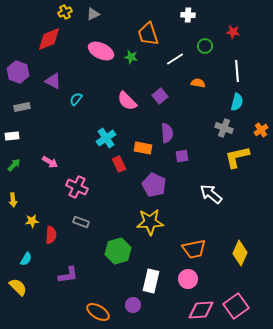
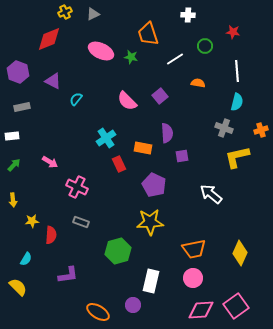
orange cross at (261, 130): rotated 16 degrees clockwise
pink circle at (188, 279): moved 5 px right, 1 px up
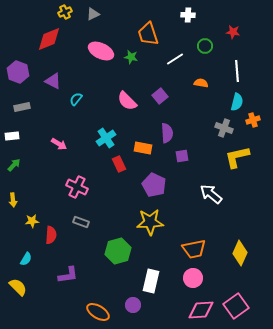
orange semicircle at (198, 83): moved 3 px right
orange cross at (261, 130): moved 8 px left, 10 px up
pink arrow at (50, 162): moved 9 px right, 18 px up
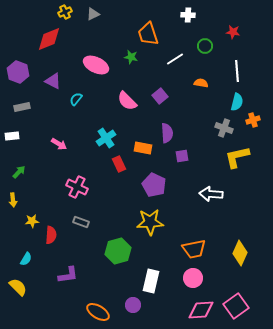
pink ellipse at (101, 51): moved 5 px left, 14 px down
green arrow at (14, 165): moved 5 px right, 7 px down
white arrow at (211, 194): rotated 35 degrees counterclockwise
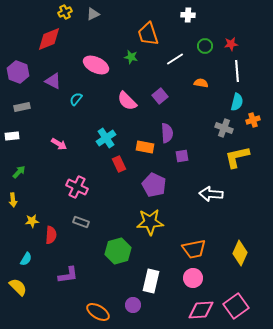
red star at (233, 32): moved 2 px left, 12 px down; rotated 16 degrees counterclockwise
orange rectangle at (143, 148): moved 2 px right, 1 px up
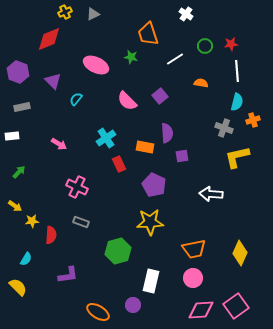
white cross at (188, 15): moved 2 px left, 1 px up; rotated 32 degrees clockwise
purple triangle at (53, 81): rotated 18 degrees clockwise
yellow arrow at (13, 200): moved 2 px right, 6 px down; rotated 48 degrees counterclockwise
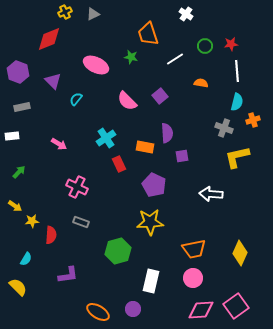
purple circle at (133, 305): moved 4 px down
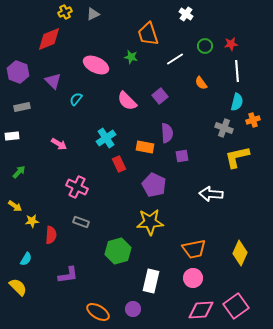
orange semicircle at (201, 83): rotated 136 degrees counterclockwise
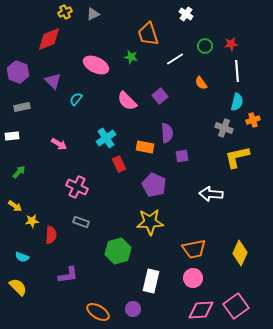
cyan semicircle at (26, 259): moved 4 px left, 2 px up; rotated 80 degrees clockwise
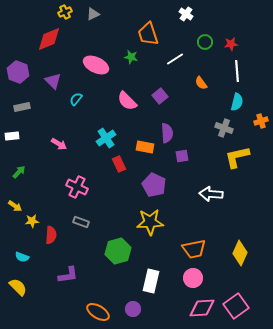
green circle at (205, 46): moved 4 px up
orange cross at (253, 120): moved 8 px right, 1 px down
pink diamond at (201, 310): moved 1 px right, 2 px up
